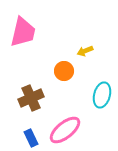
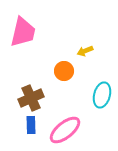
blue rectangle: moved 13 px up; rotated 24 degrees clockwise
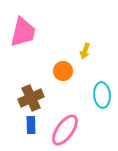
yellow arrow: rotated 49 degrees counterclockwise
orange circle: moved 1 px left
cyan ellipse: rotated 20 degrees counterclockwise
pink ellipse: rotated 16 degrees counterclockwise
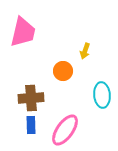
brown cross: rotated 20 degrees clockwise
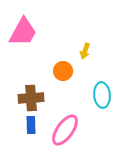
pink trapezoid: rotated 16 degrees clockwise
